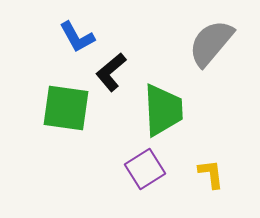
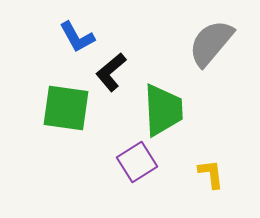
purple square: moved 8 px left, 7 px up
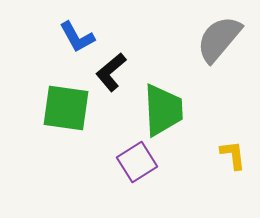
gray semicircle: moved 8 px right, 4 px up
yellow L-shape: moved 22 px right, 19 px up
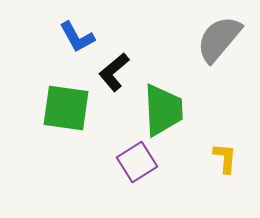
black L-shape: moved 3 px right
yellow L-shape: moved 8 px left, 3 px down; rotated 12 degrees clockwise
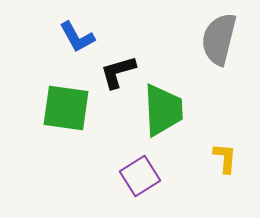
gray semicircle: rotated 26 degrees counterclockwise
black L-shape: moved 4 px right; rotated 24 degrees clockwise
purple square: moved 3 px right, 14 px down
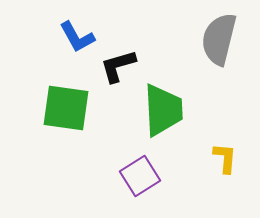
black L-shape: moved 6 px up
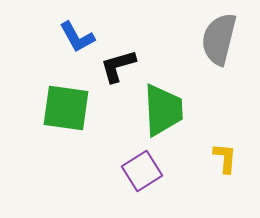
purple square: moved 2 px right, 5 px up
